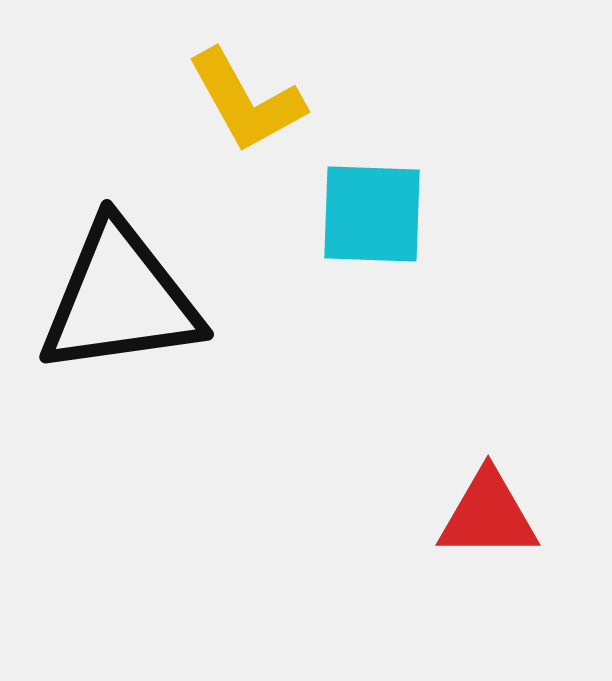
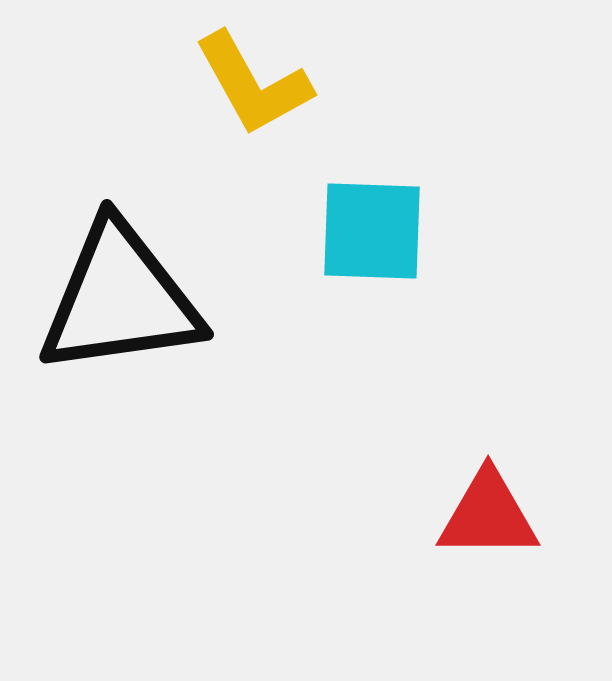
yellow L-shape: moved 7 px right, 17 px up
cyan square: moved 17 px down
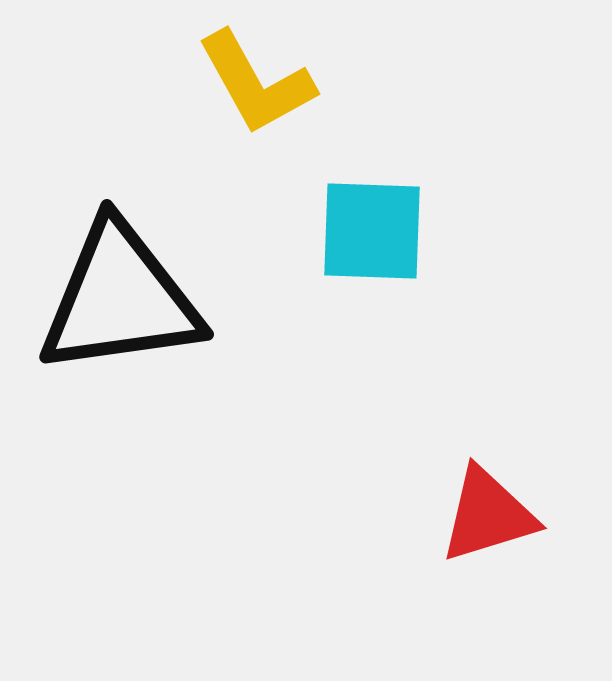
yellow L-shape: moved 3 px right, 1 px up
red triangle: rotated 17 degrees counterclockwise
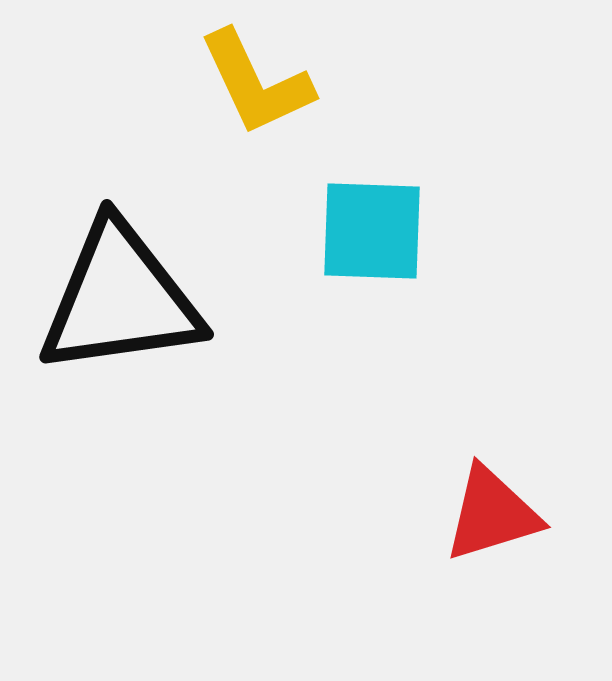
yellow L-shape: rotated 4 degrees clockwise
red triangle: moved 4 px right, 1 px up
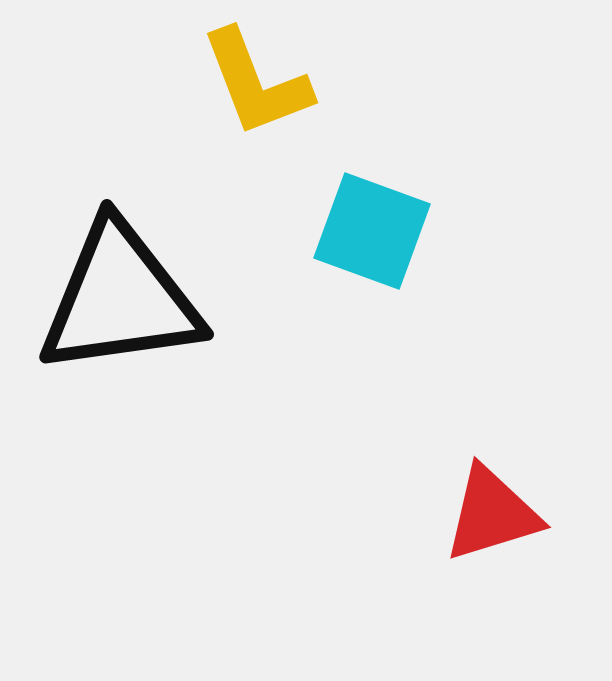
yellow L-shape: rotated 4 degrees clockwise
cyan square: rotated 18 degrees clockwise
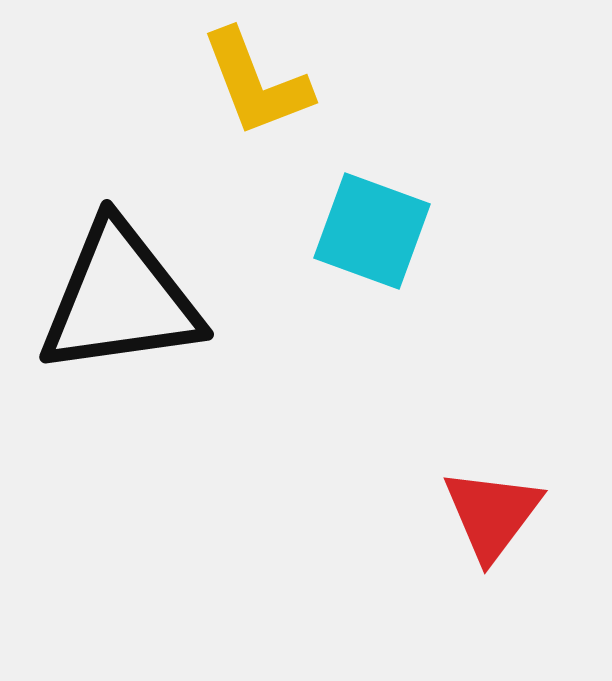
red triangle: rotated 36 degrees counterclockwise
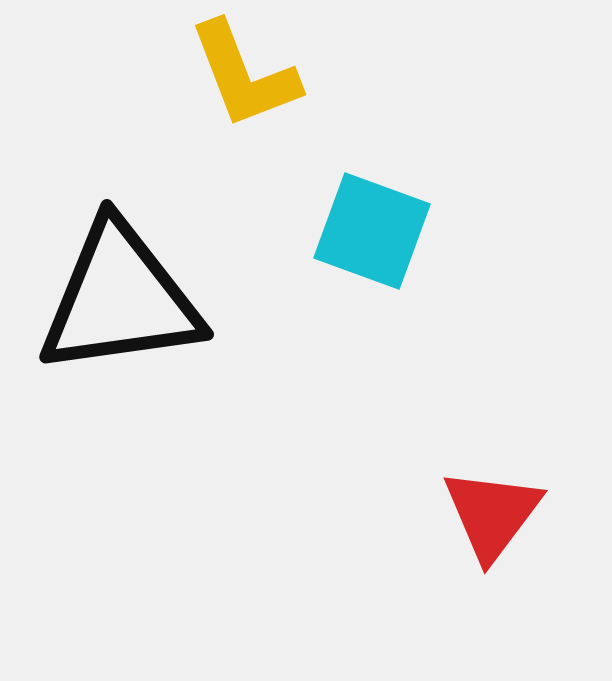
yellow L-shape: moved 12 px left, 8 px up
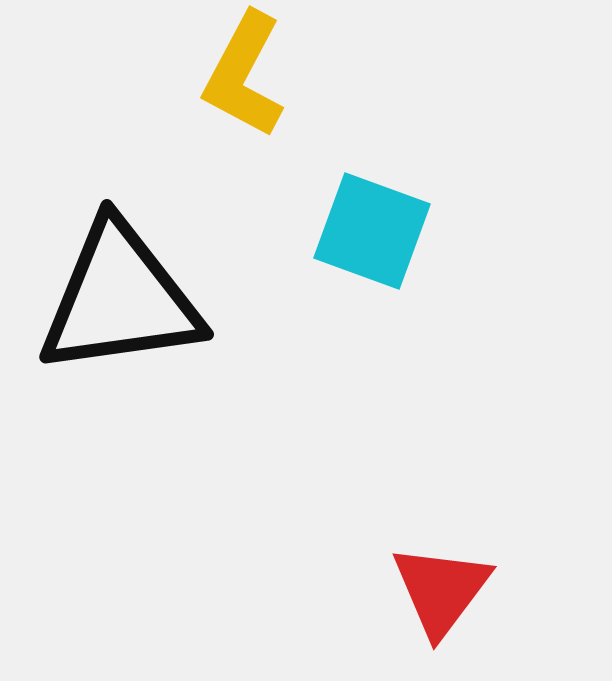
yellow L-shape: rotated 49 degrees clockwise
red triangle: moved 51 px left, 76 px down
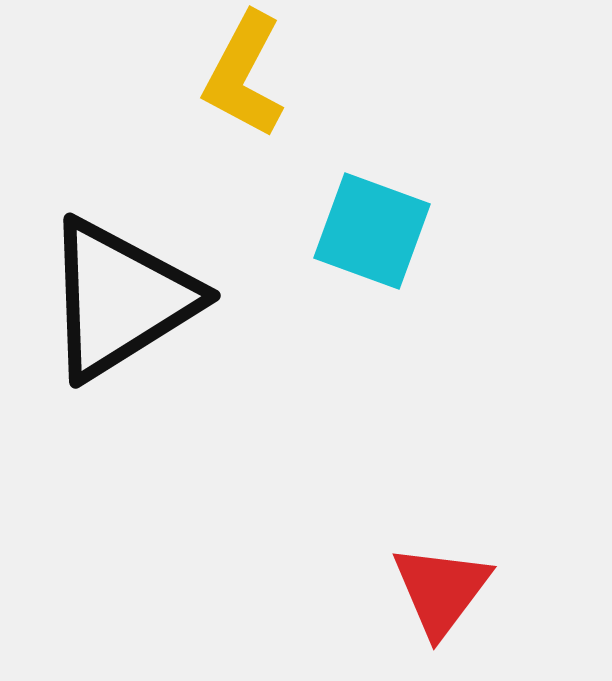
black triangle: rotated 24 degrees counterclockwise
